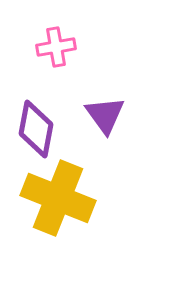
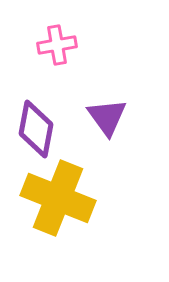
pink cross: moved 1 px right, 2 px up
purple triangle: moved 2 px right, 2 px down
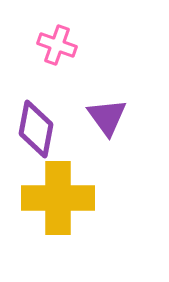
pink cross: rotated 30 degrees clockwise
yellow cross: rotated 22 degrees counterclockwise
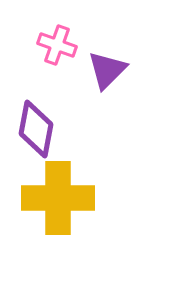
purple triangle: moved 47 px up; rotated 21 degrees clockwise
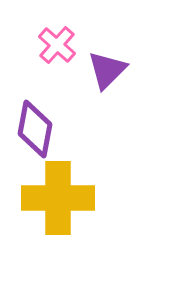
pink cross: rotated 21 degrees clockwise
purple diamond: moved 1 px left
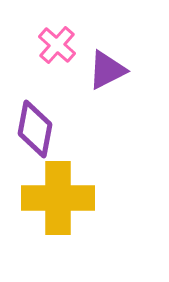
purple triangle: rotated 18 degrees clockwise
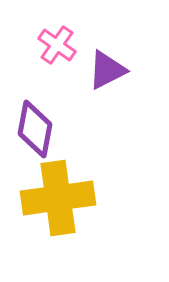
pink cross: rotated 6 degrees counterclockwise
yellow cross: rotated 8 degrees counterclockwise
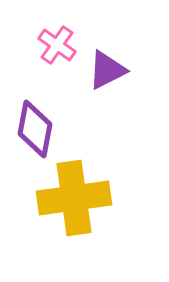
yellow cross: moved 16 px right
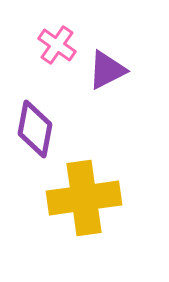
yellow cross: moved 10 px right
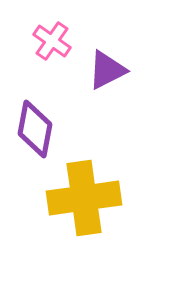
pink cross: moved 5 px left, 4 px up
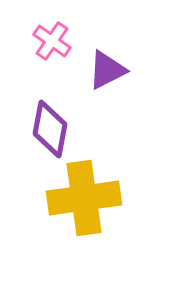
purple diamond: moved 15 px right
